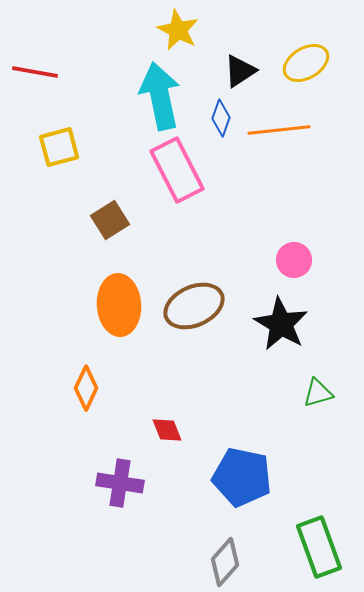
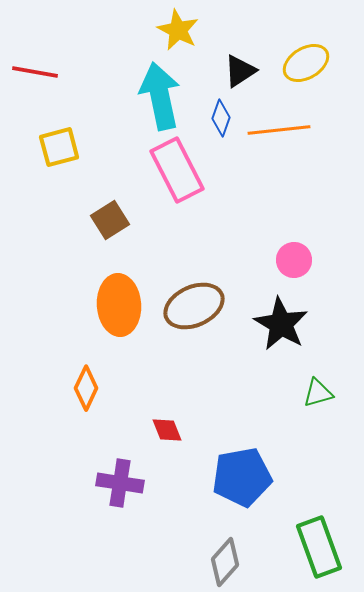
blue pentagon: rotated 22 degrees counterclockwise
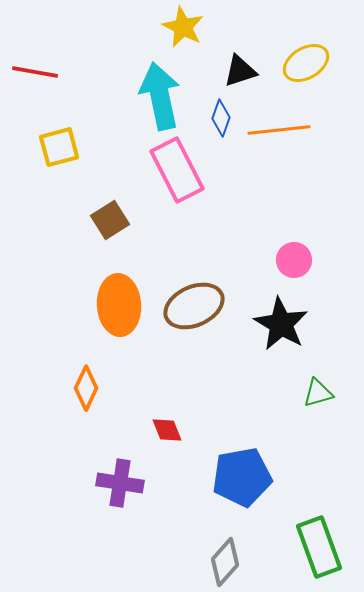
yellow star: moved 5 px right, 3 px up
black triangle: rotated 15 degrees clockwise
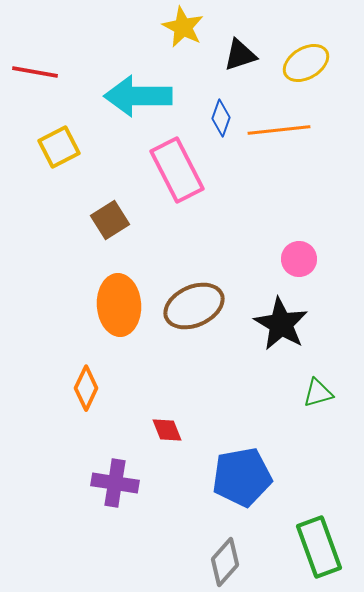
black triangle: moved 16 px up
cyan arrow: moved 22 px left; rotated 78 degrees counterclockwise
yellow square: rotated 12 degrees counterclockwise
pink circle: moved 5 px right, 1 px up
purple cross: moved 5 px left
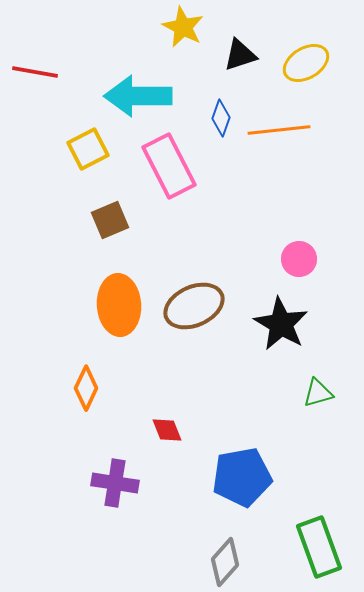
yellow square: moved 29 px right, 2 px down
pink rectangle: moved 8 px left, 4 px up
brown square: rotated 9 degrees clockwise
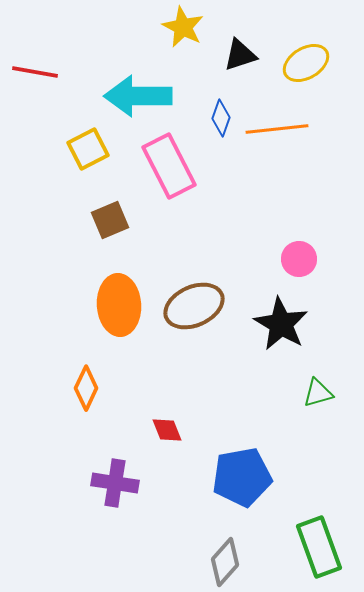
orange line: moved 2 px left, 1 px up
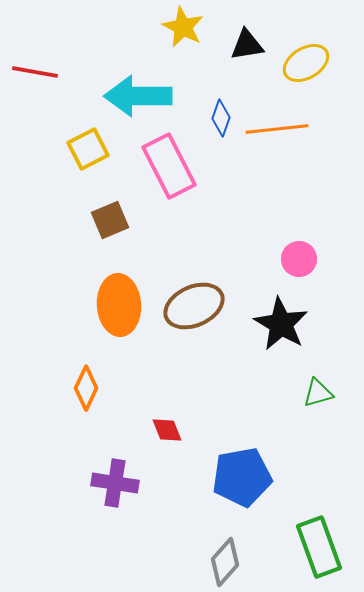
black triangle: moved 7 px right, 10 px up; rotated 9 degrees clockwise
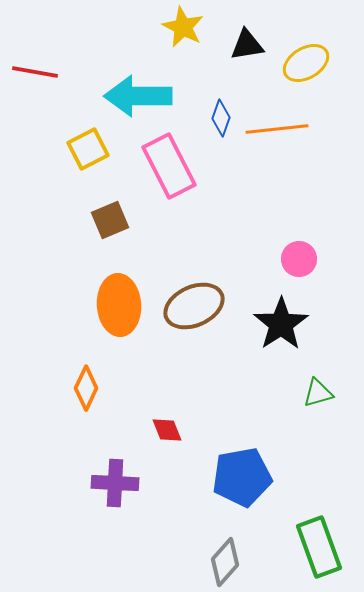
black star: rotated 8 degrees clockwise
purple cross: rotated 6 degrees counterclockwise
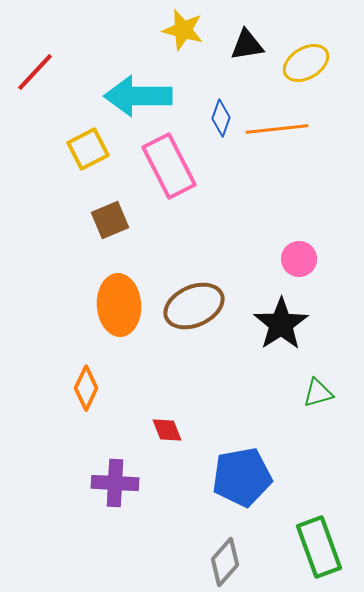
yellow star: moved 3 px down; rotated 12 degrees counterclockwise
red line: rotated 57 degrees counterclockwise
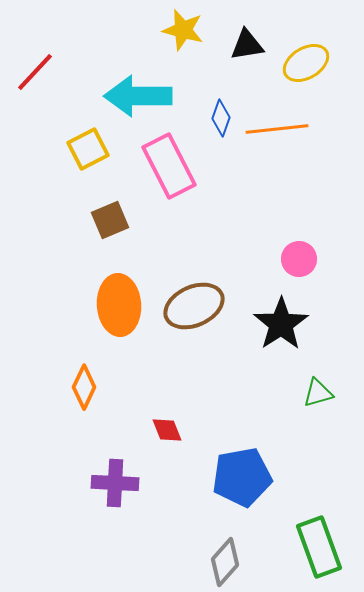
orange diamond: moved 2 px left, 1 px up
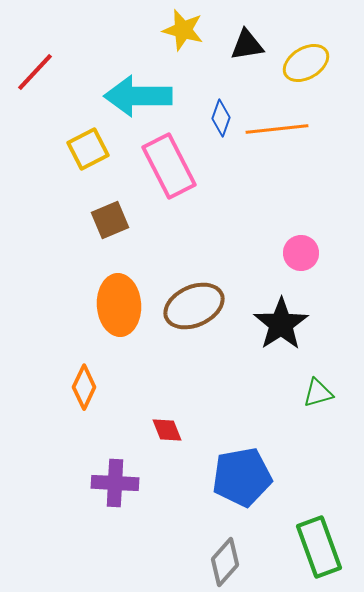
pink circle: moved 2 px right, 6 px up
